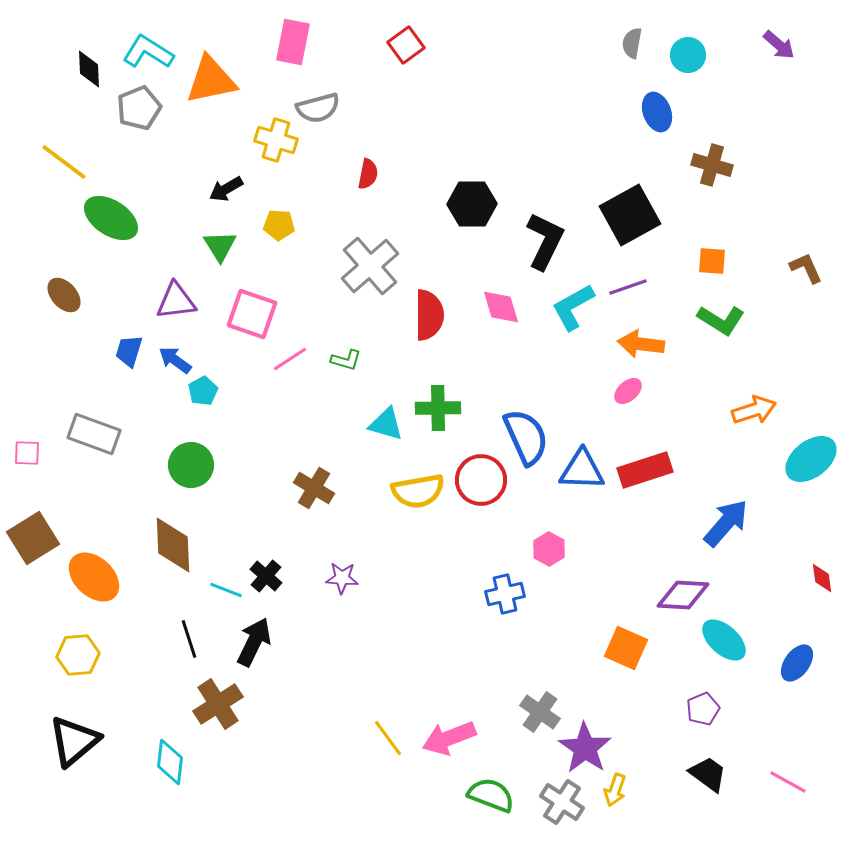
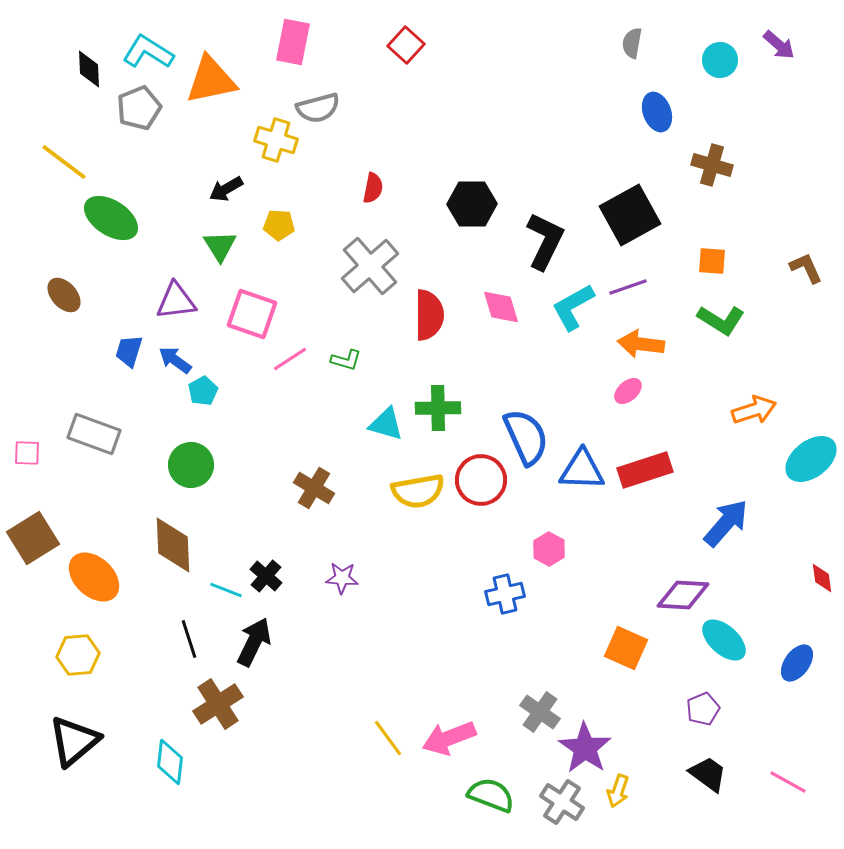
red square at (406, 45): rotated 12 degrees counterclockwise
cyan circle at (688, 55): moved 32 px right, 5 px down
red semicircle at (368, 174): moved 5 px right, 14 px down
yellow arrow at (615, 790): moved 3 px right, 1 px down
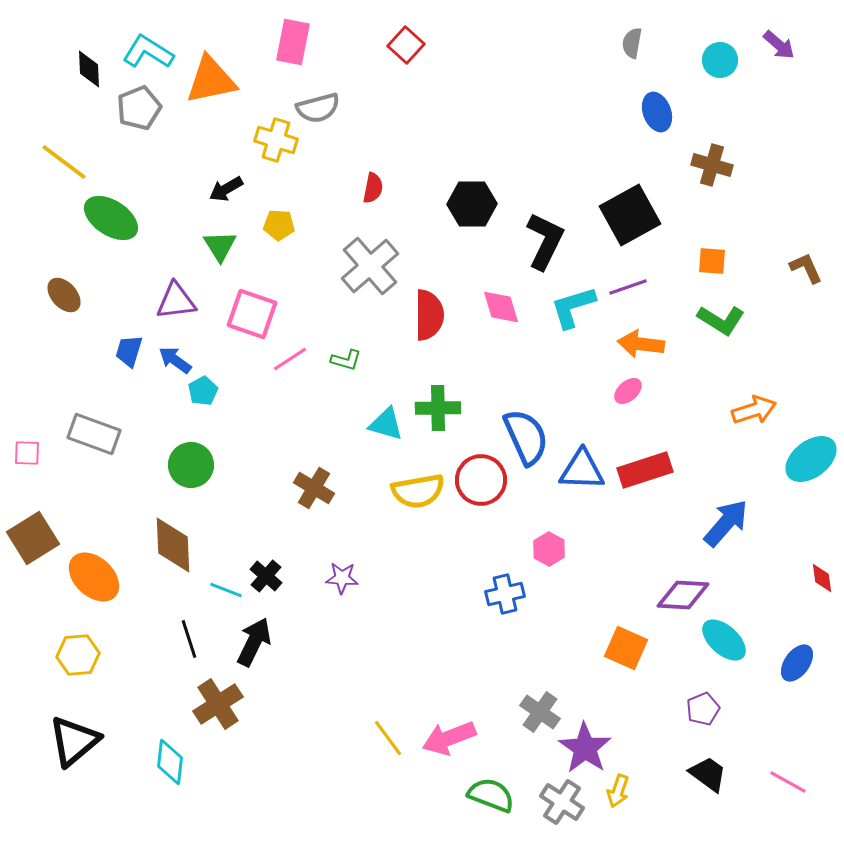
cyan L-shape at (573, 307): rotated 12 degrees clockwise
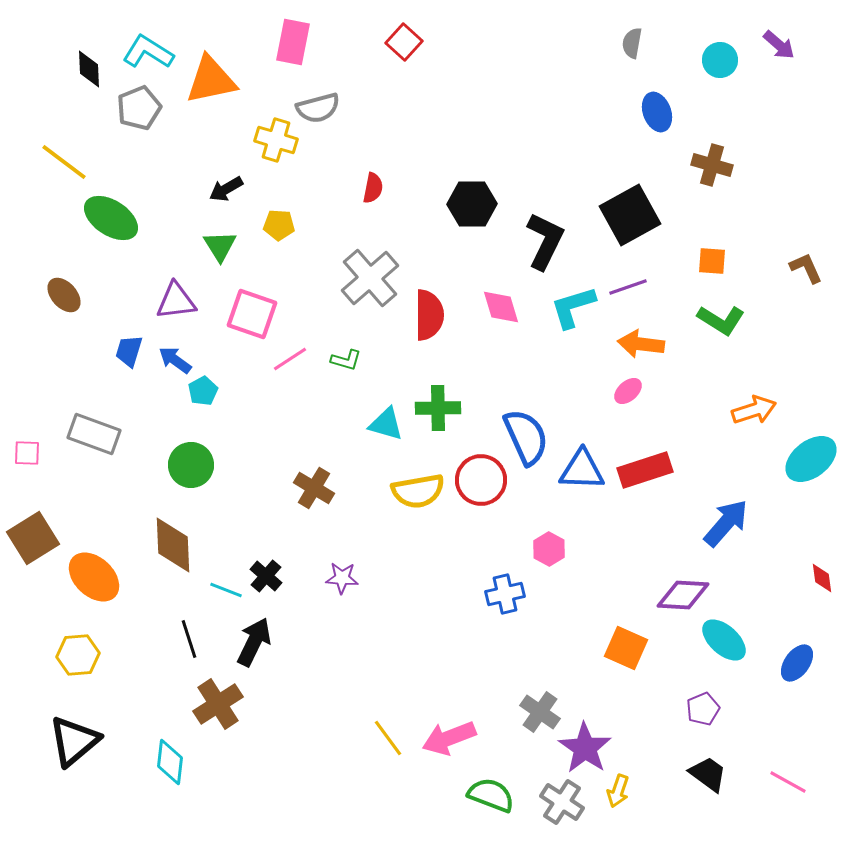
red square at (406, 45): moved 2 px left, 3 px up
gray cross at (370, 266): moved 12 px down
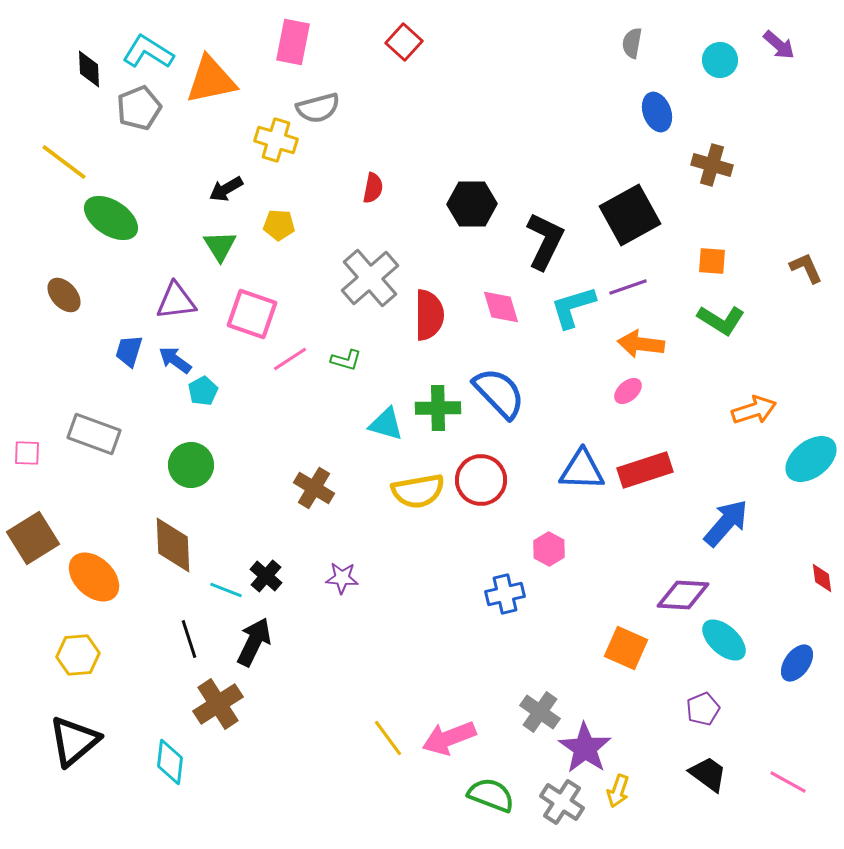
blue semicircle at (526, 437): moved 27 px left, 44 px up; rotated 20 degrees counterclockwise
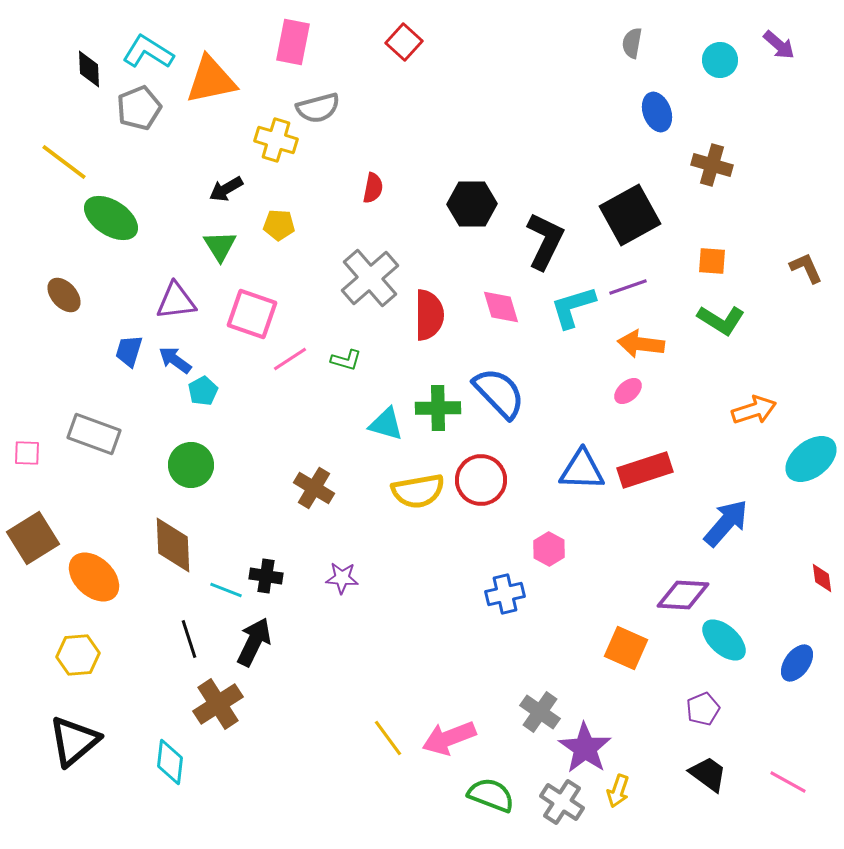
black cross at (266, 576): rotated 32 degrees counterclockwise
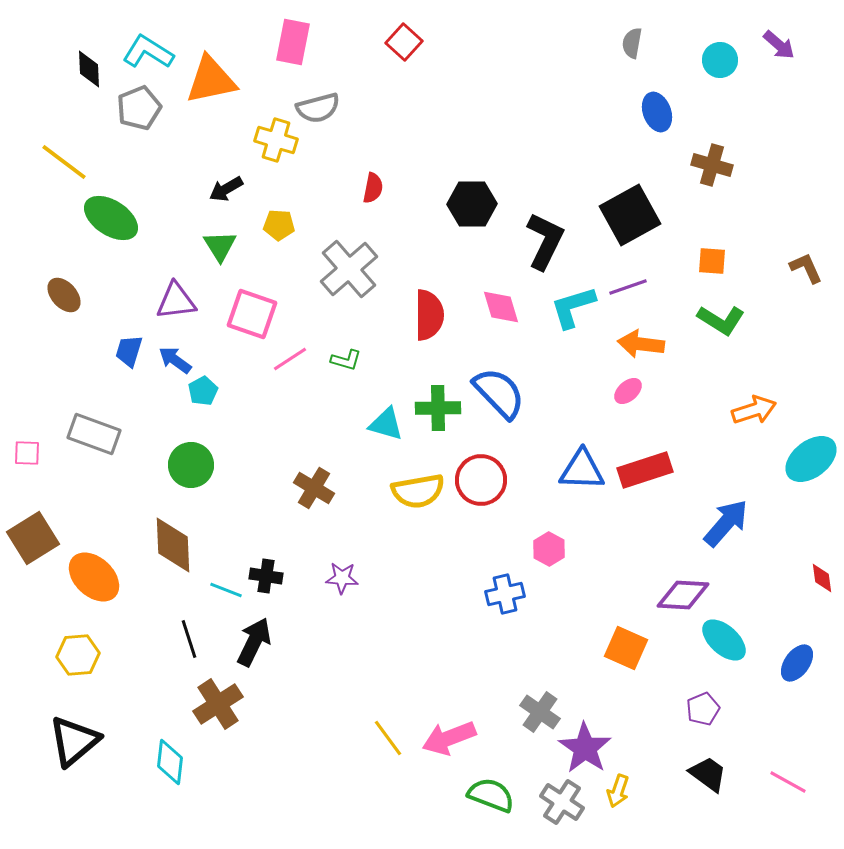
gray cross at (370, 278): moved 21 px left, 9 px up
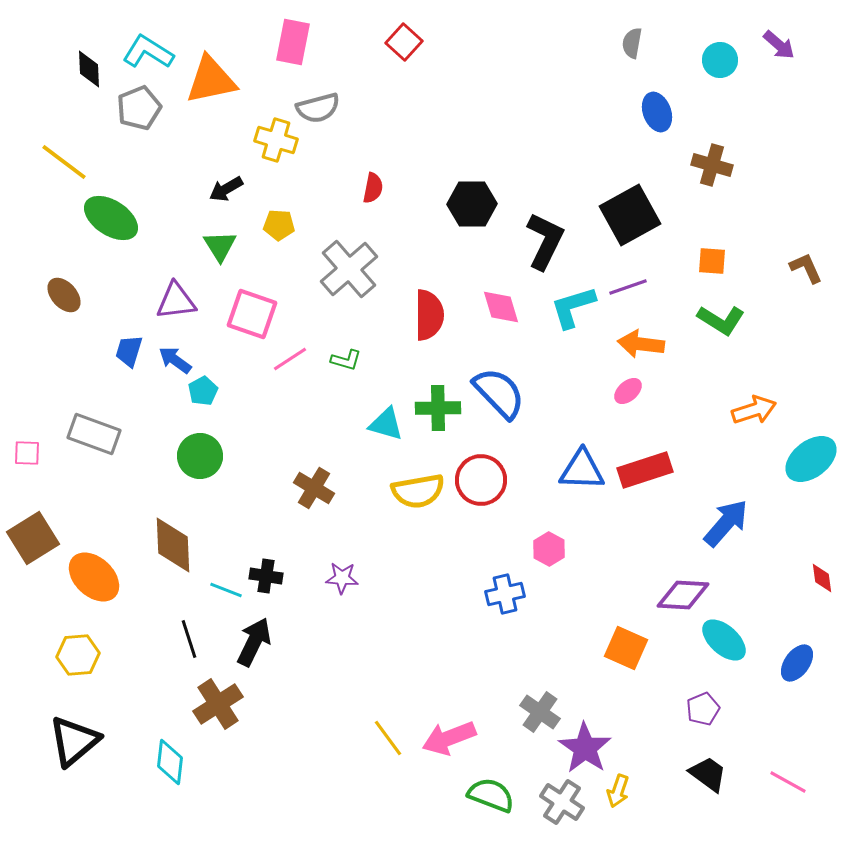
green circle at (191, 465): moved 9 px right, 9 px up
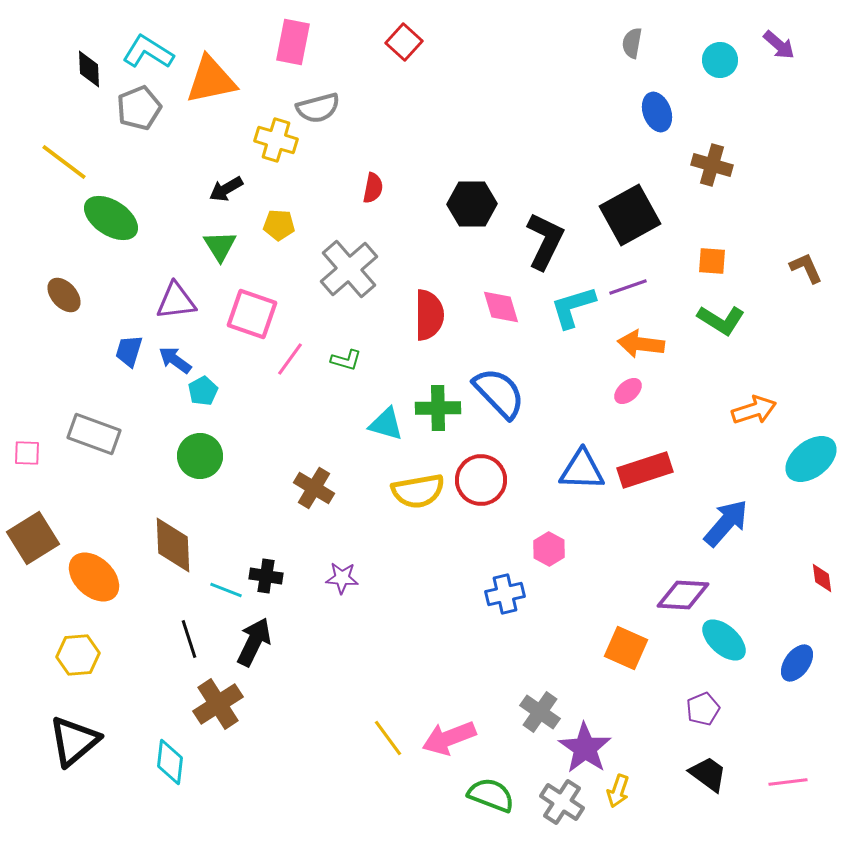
pink line at (290, 359): rotated 21 degrees counterclockwise
pink line at (788, 782): rotated 36 degrees counterclockwise
